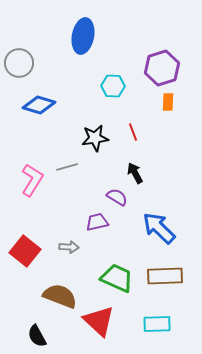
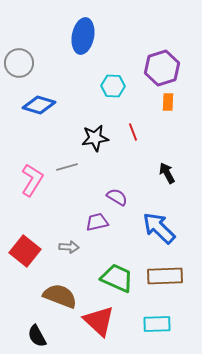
black arrow: moved 32 px right
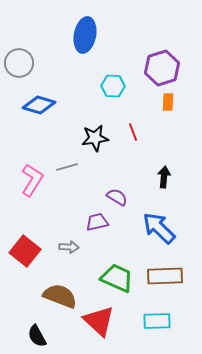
blue ellipse: moved 2 px right, 1 px up
black arrow: moved 3 px left, 4 px down; rotated 35 degrees clockwise
cyan rectangle: moved 3 px up
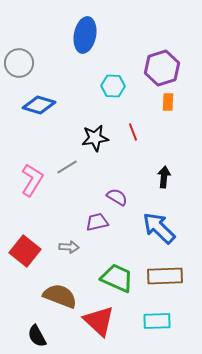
gray line: rotated 15 degrees counterclockwise
